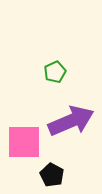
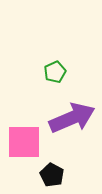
purple arrow: moved 1 px right, 3 px up
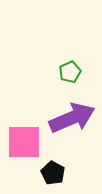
green pentagon: moved 15 px right
black pentagon: moved 1 px right, 2 px up
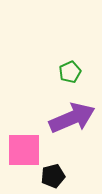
pink square: moved 8 px down
black pentagon: moved 3 px down; rotated 30 degrees clockwise
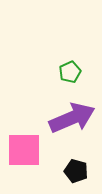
black pentagon: moved 23 px right, 5 px up; rotated 30 degrees clockwise
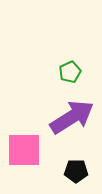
purple arrow: moved 1 px up; rotated 9 degrees counterclockwise
black pentagon: rotated 15 degrees counterclockwise
